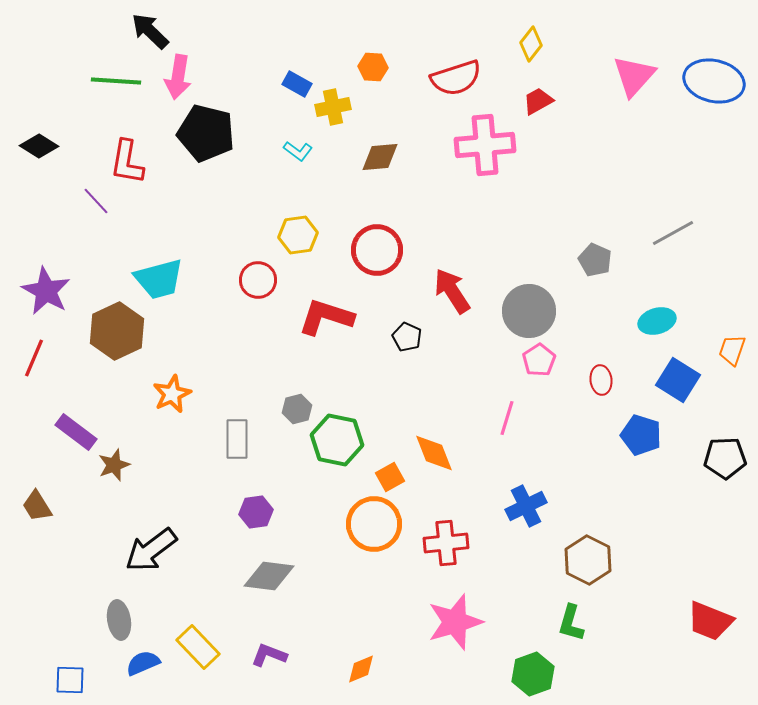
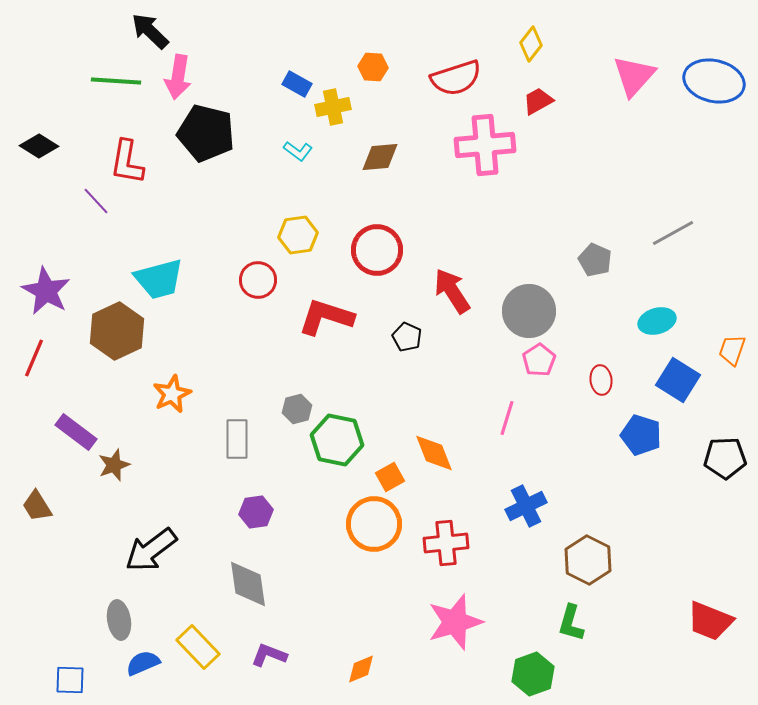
gray diamond at (269, 576): moved 21 px left, 8 px down; rotated 75 degrees clockwise
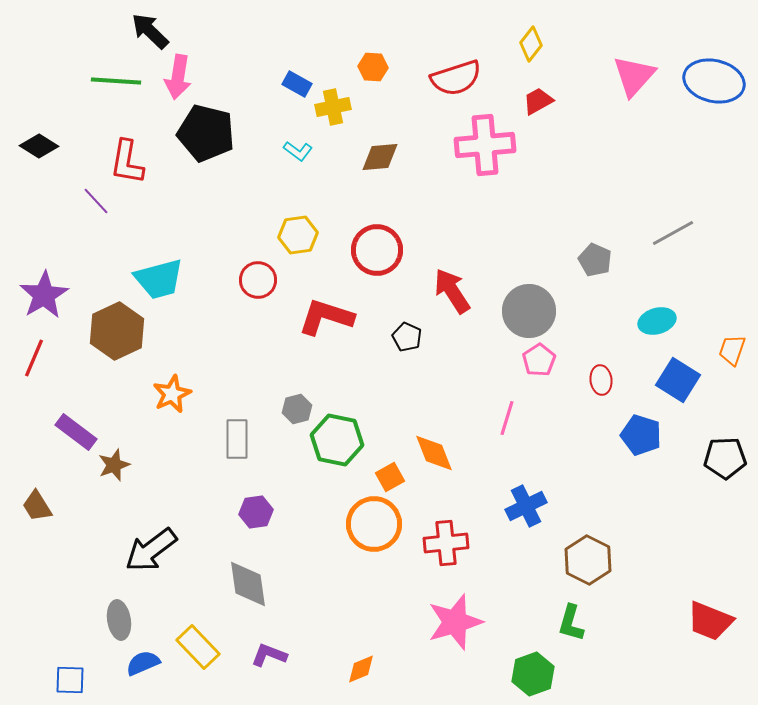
purple star at (46, 291): moved 2 px left, 4 px down; rotated 12 degrees clockwise
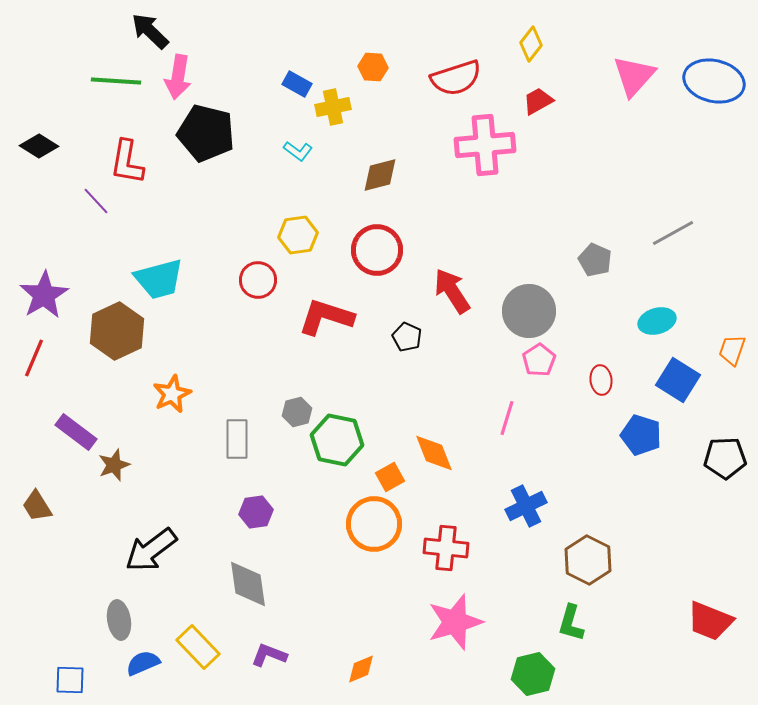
brown diamond at (380, 157): moved 18 px down; rotated 9 degrees counterclockwise
gray hexagon at (297, 409): moved 3 px down
red cross at (446, 543): moved 5 px down; rotated 12 degrees clockwise
green hexagon at (533, 674): rotated 6 degrees clockwise
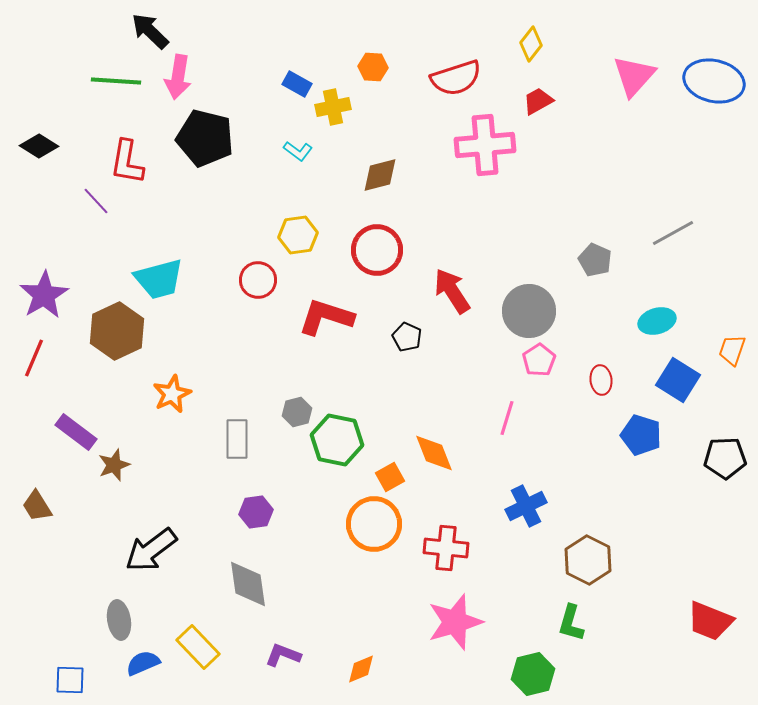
black pentagon at (206, 133): moved 1 px left, 5 px down
purple L-shape at (269, 655): moved 14 px right
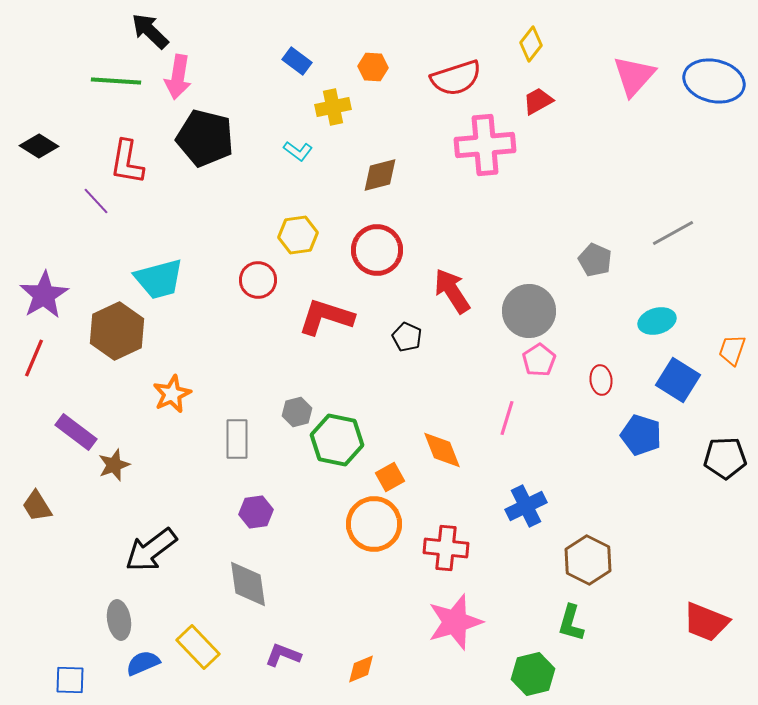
blue rectangle at (297, 84): moved 23 px up; rotated 8 degrees clockwise
orange diamond at (434, 453): moved 8 px right, 3 px up
red trapezoid at (710, 621): moved 4 px left, 1 px down
